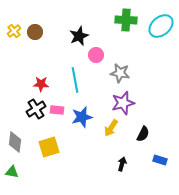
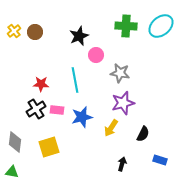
green cross: moved 6 px down
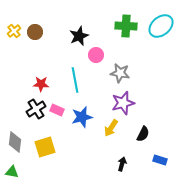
pink rectangle: rotated 16 degrees clockwise
yellow square: moved 4 px left
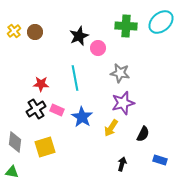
cyan ellipse: moved 4 px up
pink circle: moved 2 px right, 7 px up
cyan line: moved 2 px up
blue star: rotated 25 degrees counterclockwise
